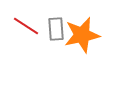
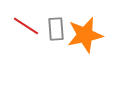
orange star: moved 3 px right
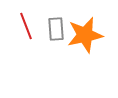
red line: rotated 36 degrees clockwise
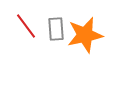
red line: rotated 16 degrees counterclockwise
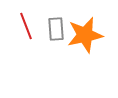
red line: rotated 16 degrees clockwise
